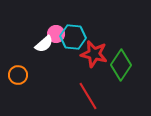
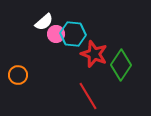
cyan hexagon: moved 3 px up
white semicircle: moved 22 px up
red star: rotated 8 degrees clockwise
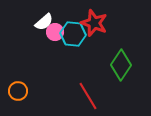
pink circle: moved 1 px left, 2 px up
red star: moved 31 px up
orange circle: moved 16 px down
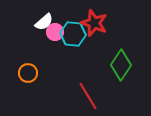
orange circle: moved 10 px right, 18 px up
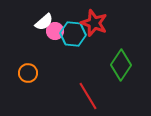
pink circle: moved 1 px up
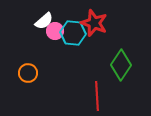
white semicircle: moved 1 px up
cyan hexagon: moved 1 px up
red line: moved 9 px right; rotated 28 degrees clockwise
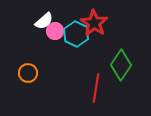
red star: rotated 12 degrees clockwise
cyan hexagon: moved 3 px right, 1 px down; rotated 20 degrees clockwise
red line: moved 1 px left, 8 px up; rotated 12 degrees clockwise
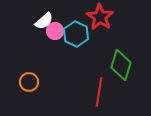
red star: moved 6 px right, 6 px up
green diamond: rotated 16 degrees counterclockwise
orange circle: moved 1 px right, 9 px down
red line: moved 3 px right, 4 px down
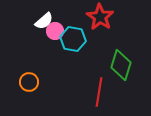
cyan hexagon: moved 3 px left, 5 px down; rotated 15 degrees counterclockwise
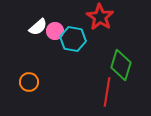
white semicircle: moved 6 px left, 6 px down
red line: moved 8 px right
